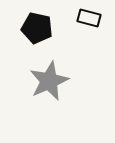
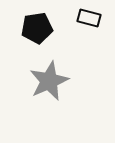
black pentagon: rotated 20 degrees counterclockwise
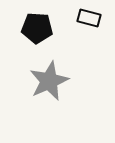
black pentagon: rotated 12 degrees clockwise
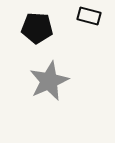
black rectangle: moved 2 px up
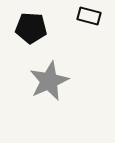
black pentagon: moved 6 px left
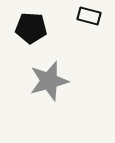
gray star: rotated 9 degrees clockwise
